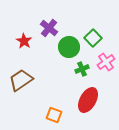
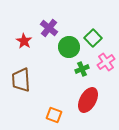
brown trapezoid: rotated 60 degrees counterclockwise
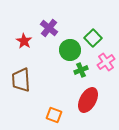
green circle: moved 1 px right, 3 px down
green cross: moved 1 px left, 1 px down
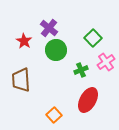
green circle: moved 14 px left
orange square: rotated 28 degrees clockwise
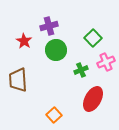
purple cross: moved 2 px up; rotated 36 degrees clockwise
pink cross: rotated 12 degrees clockwise
brown trapezoid: moved 3 px left
red ellipse: moved 5 px right, 1 px up
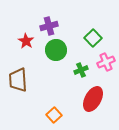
red star: moved 2 px right
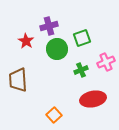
green square: moved 11 px left; rotated 24 degrees clockwise
green circle: moved 1 px right, 1 px up
red ellipse: rotated 50 degrees clockwise
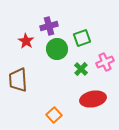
pink cross: moved 1 px left
green cross: moved 1 px up; rotated 24 degrees counterclockwise
